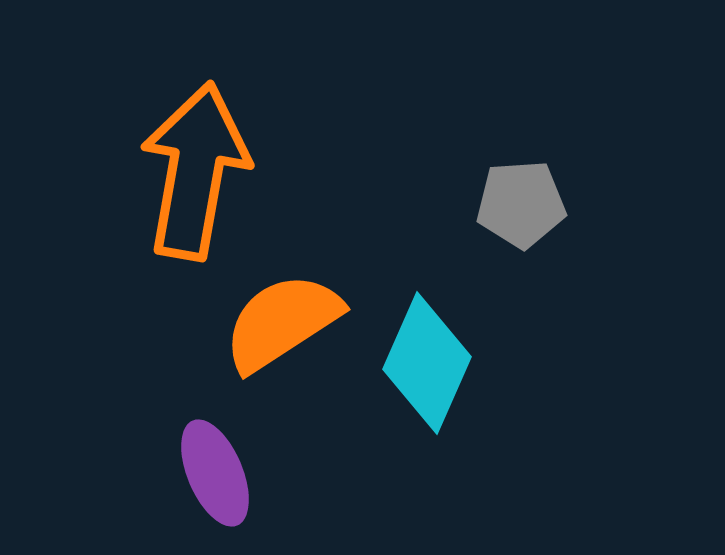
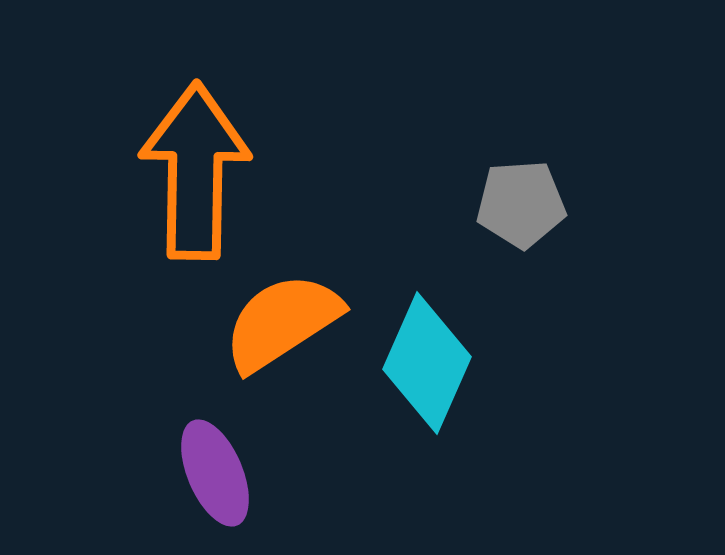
orange arrow: rotated 9 degrees counterclockwise
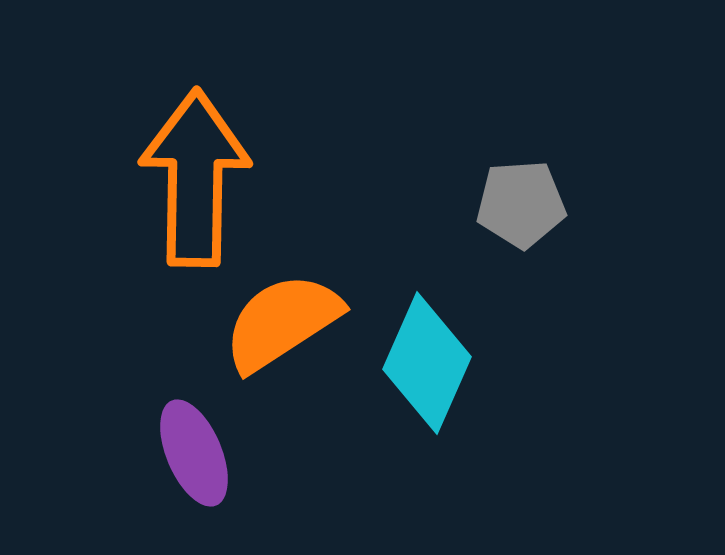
orange arrow: moved 7 px down
purple ellipse: moved 21 px left, 20 px up
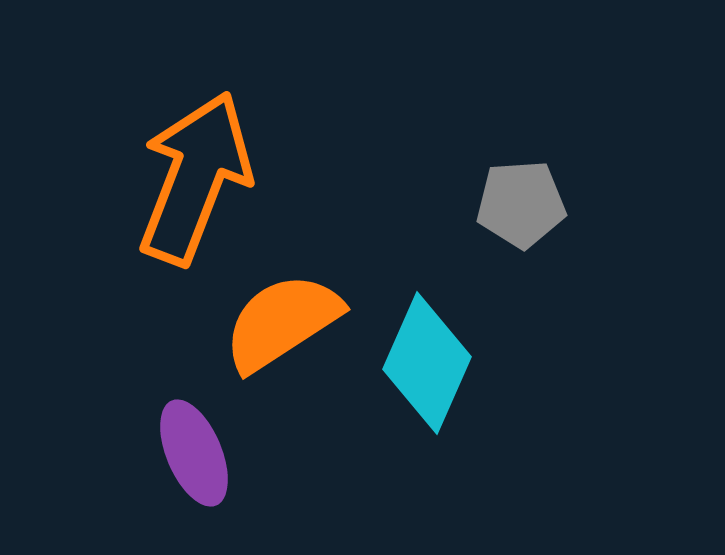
orange arrow: rotated 20 degrees clockwise
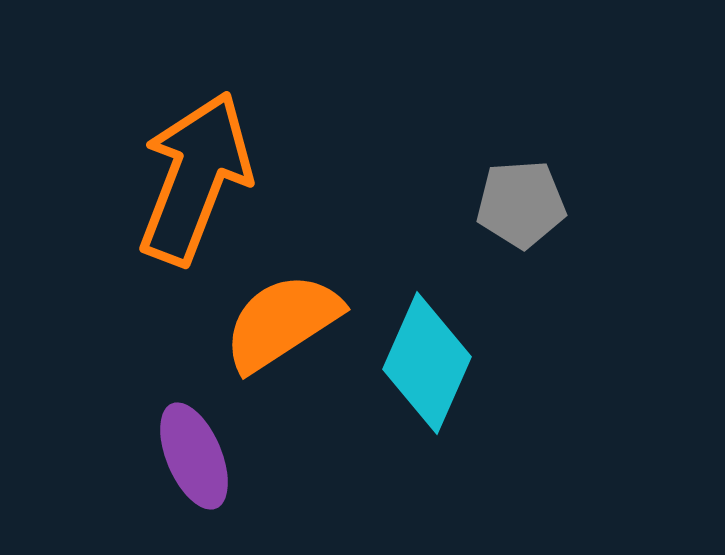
purple ellipse: moved 3 px down
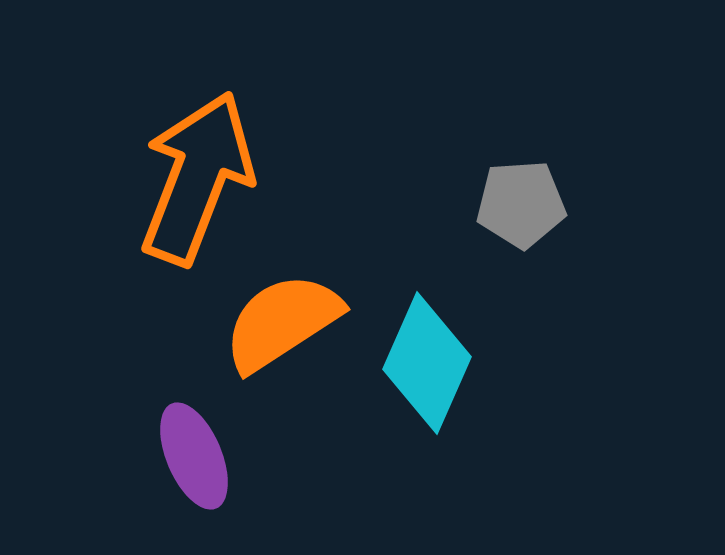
orange arrow: moved 2 px right
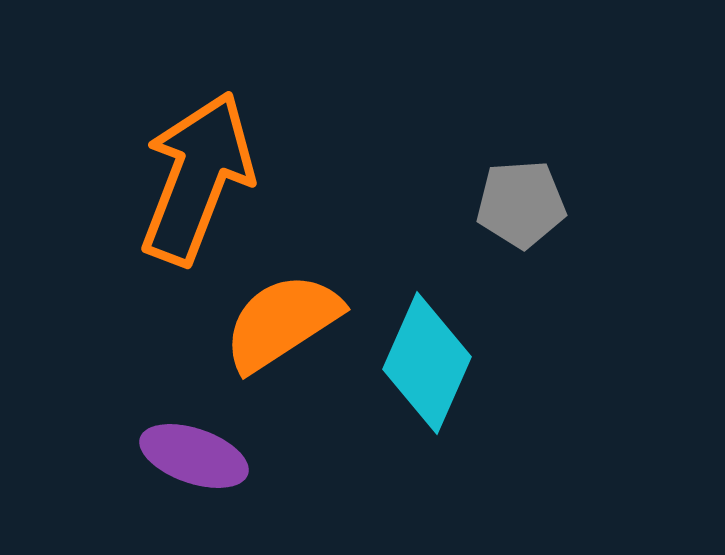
purple ellipse: rotated 48 degrees counterclockwise
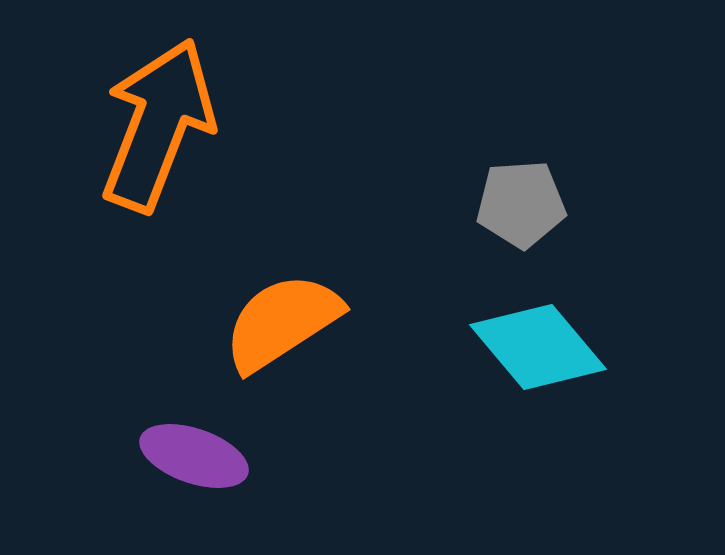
orange arrow: moved 39 px left, 53 px up
cyan diamond: moved 111 px right, 16 px up; rotated 64 degrees counterclockwise
